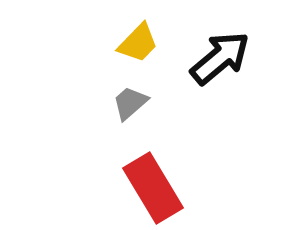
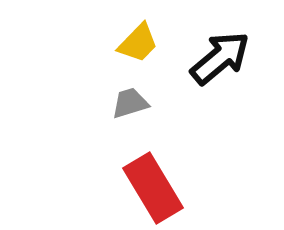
gray trapezoid: rotated 24 degrees clockwise
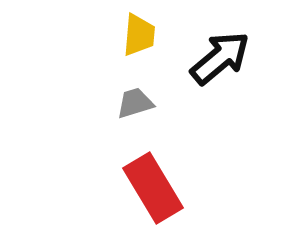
yellow trapezoid: moved 1 px right, 8 px up; rotated 39 degrees counterclockwise
gray trapezoid: moved 5 px right
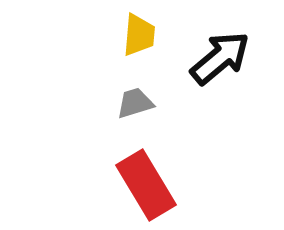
red rectangle: moved 7 px left, 3 px up
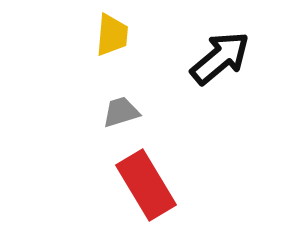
yellow trapezoid: moved 27 px left
gray trapezoid: moved 14 px left, 9 px down
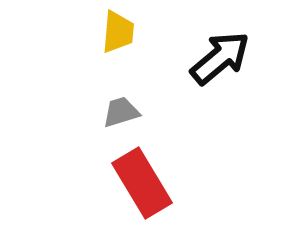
yellow trapezoid: moved 6 px right, 3 px up
red rectangle: moved 4 px left, 2 px up
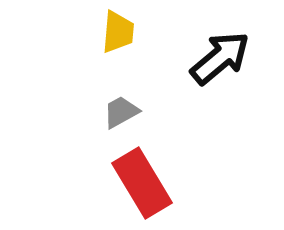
gray trapezoid: rotated 12 degrees counterclockwise
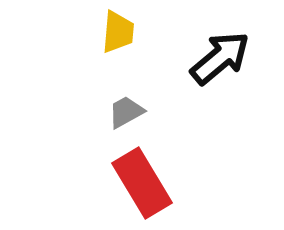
gray trapezoid: moved 5 px right
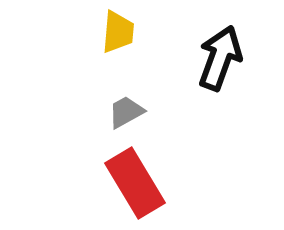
black arrow: rotated 30 degrees counterclockwise
red rectangle: moved 7 px left
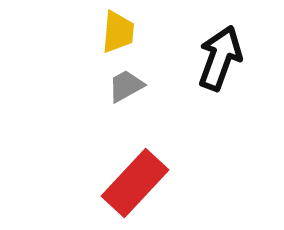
gray trapezoid: moved 26 px up
red rectangle: rotated 74 degrees clockwise
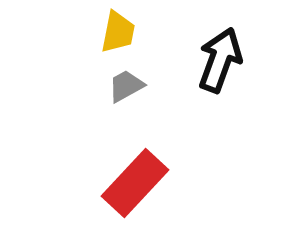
yellow trapezoid: rotated 6 degrees clockwise
black arrow: moved 2 px down
